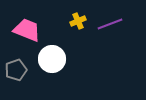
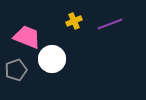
yellow cross: moved 4 px left
pink trapezoid: moved 7 px down
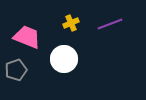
yellow cross: moved 3 px left, 2 px down
white circle: moved 12 px right
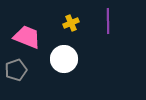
purple line: moved 2 px left, 3 px up; rotated 70 degrees counterclockwise
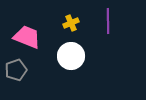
white circle: moved 7 px right, 3 px up
